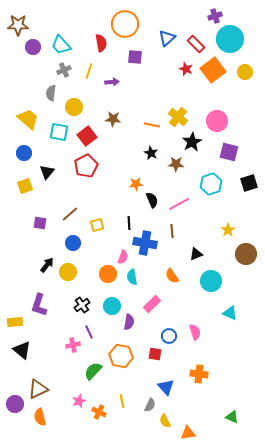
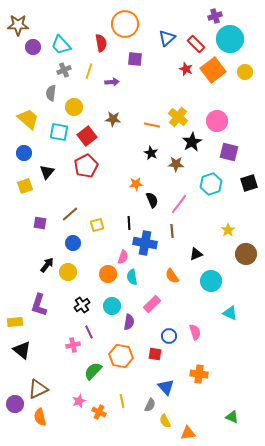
purple square at (135, 57): moved 2 px down
pink line at (179, 204): rotated 25 degrees counterclockwise
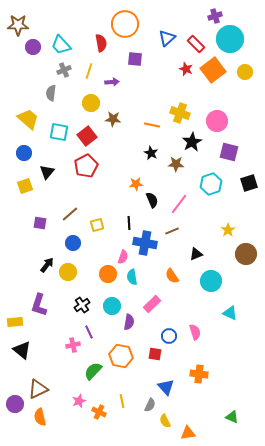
yellow circle at (74, 107): moved 17 px right, 4 px up
yellow cross at (178, 117): moved 2 px right, 4 px up; rotated 18 degrees counterclockwise
brown line at (172, 231): rotated 72 degrees clockwise
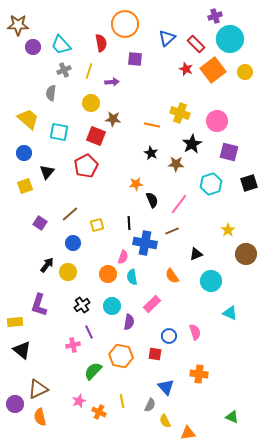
red square at (87, 136): moved 9 px right; rotated 30 degrees counterclockwise
black star at (192, 142): moved 2 px down
purple square at (40, 223): rotated 24 degrees clockwise
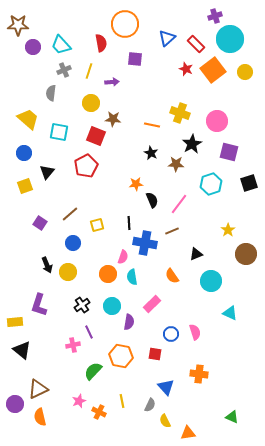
black arrow at (47, 265): rotated 119 degrees clockwise
blue circle at (169, 336): moved 2 px right, 2 px up
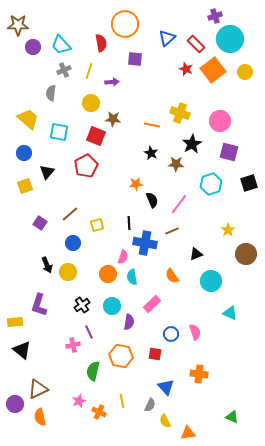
pink circle at (217, 121): moved 3 px right
green semicircle at (93, 371): rotated 30 degrees counterclockwise
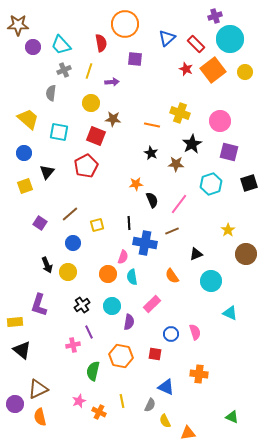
blue triangle at (166, 387): rotated 24 degrees counterclockwise
